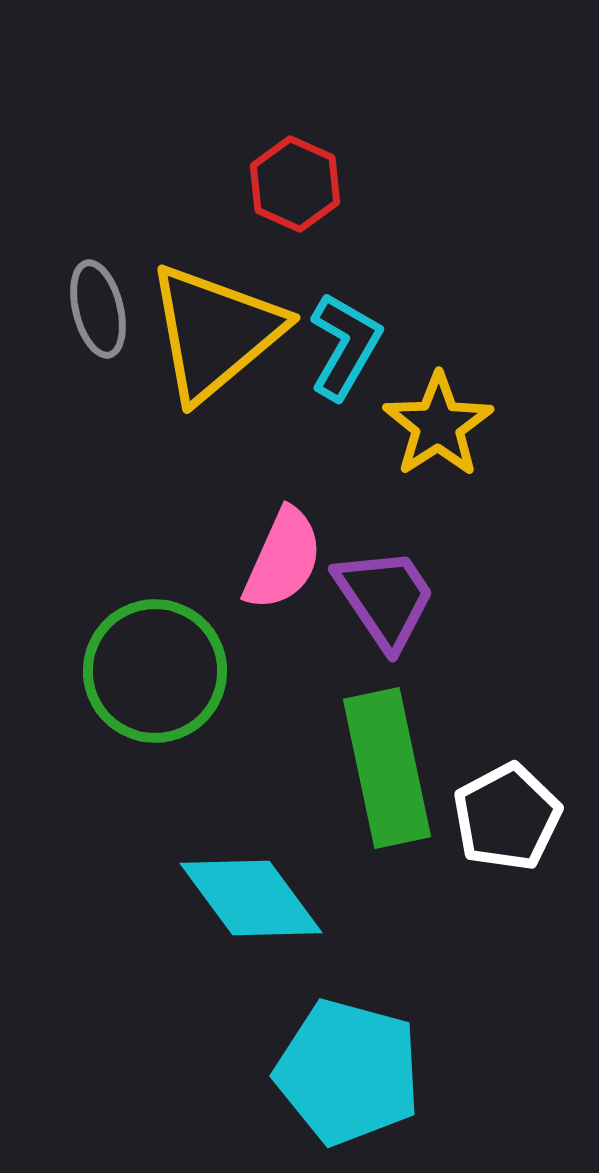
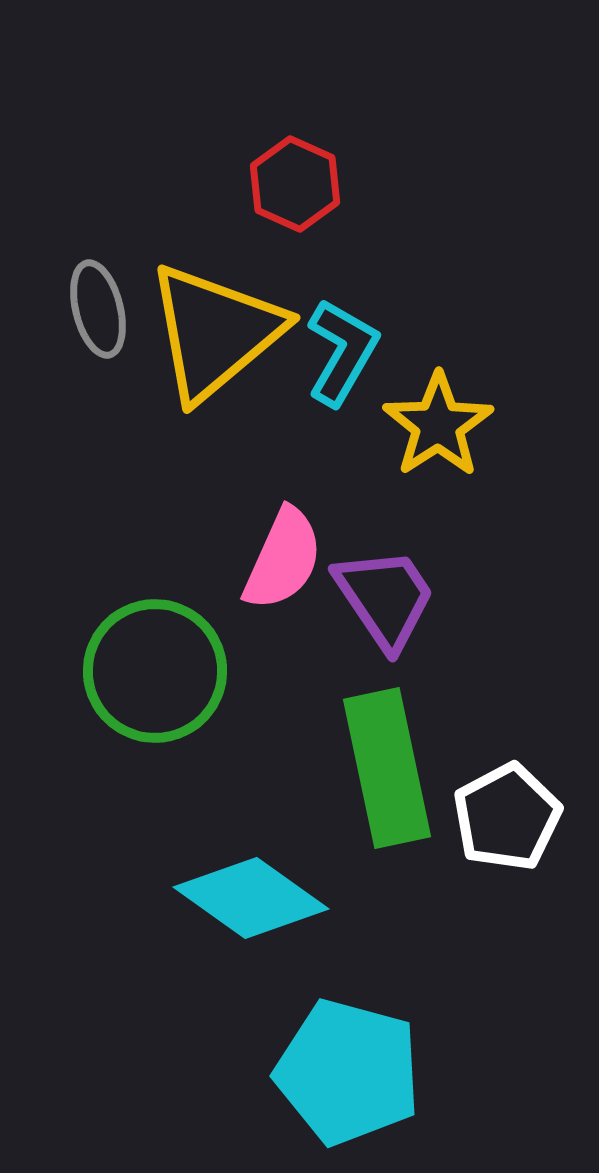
cyan L-shape: moved 3 px left, 6 px down
cyan diamond: rotated 18 degrees counterclockwise
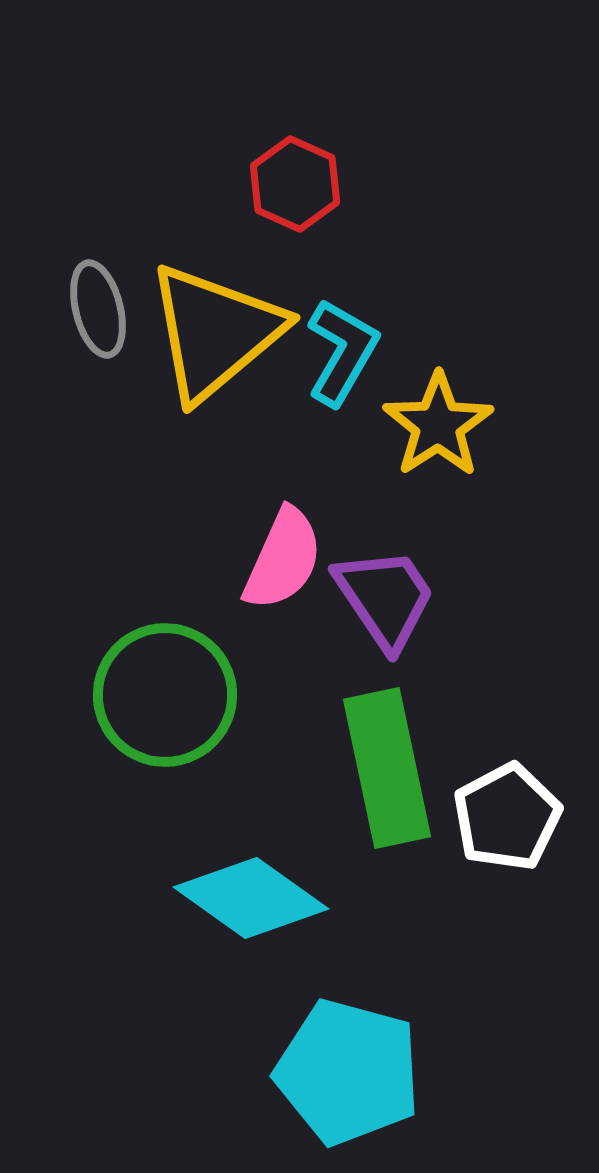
green circle: moved 10 px right, 24 px down
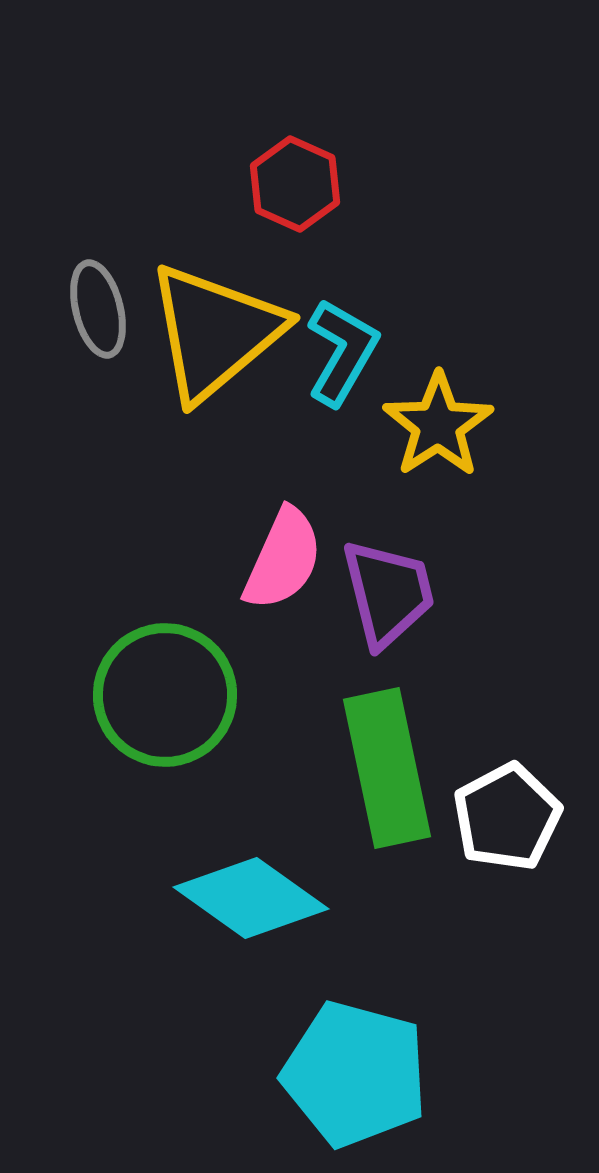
purple trapezoid: moved 3 px right, 5 px up; rotated 20 degrees clockwise
cyan pentagon: moved 7 px right, 2 px down
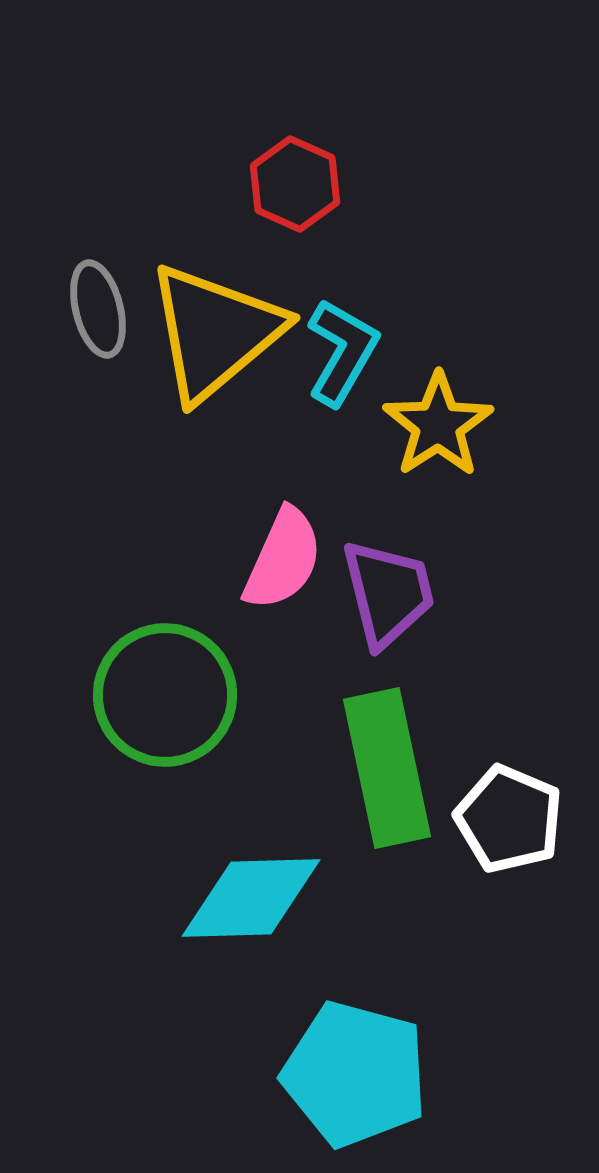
white pentagon: moved 2 px right, 2 px down; rotated 21 degrees counterclockwise
cyan diamond: rotated 37 degrees counterclockwise
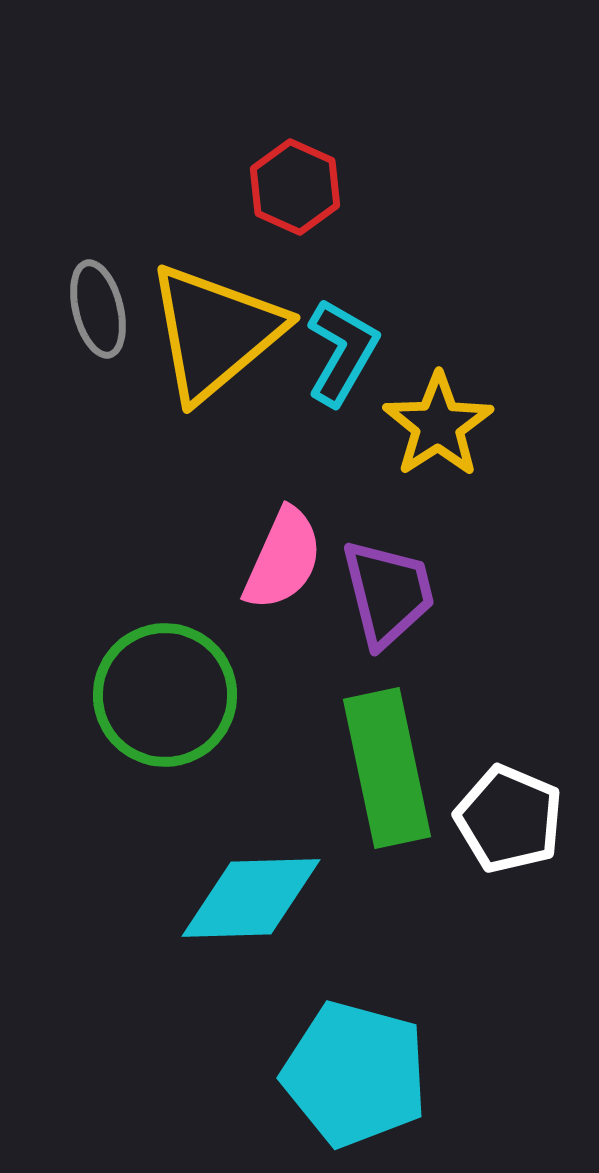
red hexagon: moved 3 px down
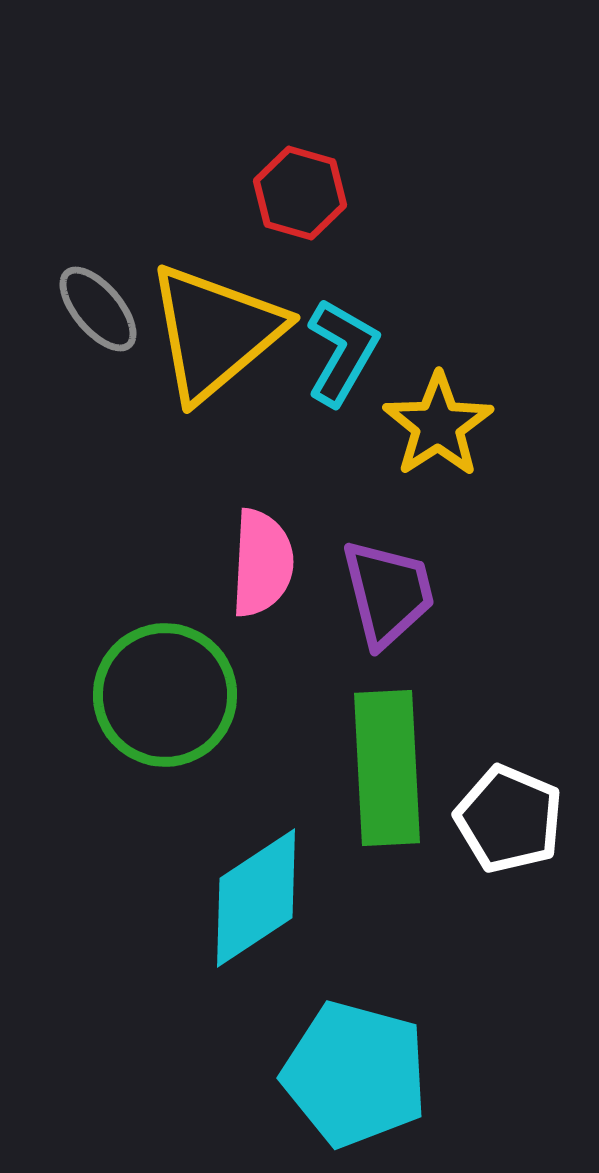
red hexagon: moved 5 px right, 6 px down; rotated 8 degrees counterclockwise
gray ellipse: rotated 26 degrees counterclockwise
pink semicircle: moved 21 px left, 4 px down; rotated 21 degrees counterclockwise
green rectangle: rotated 9 degrees clockwise
cyan diamond: moved 5 px right; rotated 32 degrees counterclockwise
